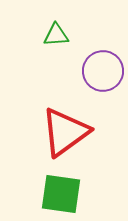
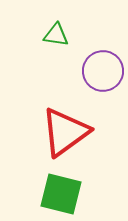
green triangle: rotated 12 degrees clockwise
green square: rotated 6 degrees clockwise
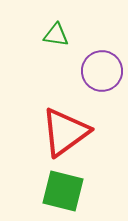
purple circle: moved 1 px left
green square: moved 2 px right, 3 px up
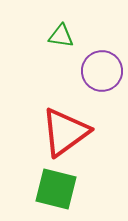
green triangle: moved 5 px right, 1 px down
green square: moved 7 px left, 2 px up
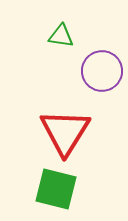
red triangle: rotated 22 degrees counterclockwise
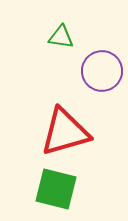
green triangle: moved 1 px down
red triangle: rotated 42 degrees clockwise
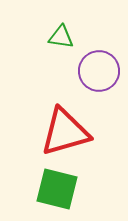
purple circle: moved 3 px left
green square: moved 1 px right
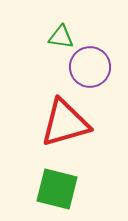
purple circle: moved 9 px left, 4 px up
red triangle: moved 9 px up
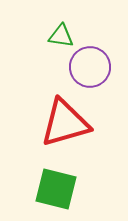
green triangle: moved 1 px up
green square: moved 1 px left
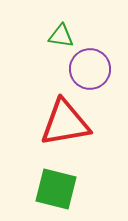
purple circle: moved 2 px down
red triangle: rotated 6 degrees clockwise
